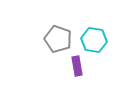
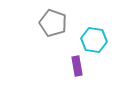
gray pentagon: moved 5 px left, 16 px up
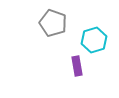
cyan hexagon: rotated 25 degrees counterclockwise
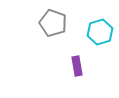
cyan hexagon: moved 6 px right, 8 px up
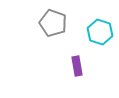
cyan hexagon: rotated 25 degrees counterclockwise
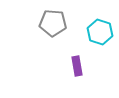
gray pentagon: rotated 16 degrees counterclockwise
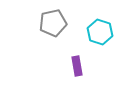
gray pentagon: rotated 16 degrees counterclockwise
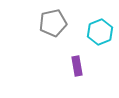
cyan hexagon: rotated 20 degrees clockwise
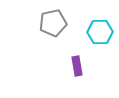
cyan hexagon: rotated 20 degrees clockwise
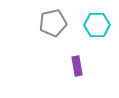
cyan hexagon: moved 3 px left, 7 px up
